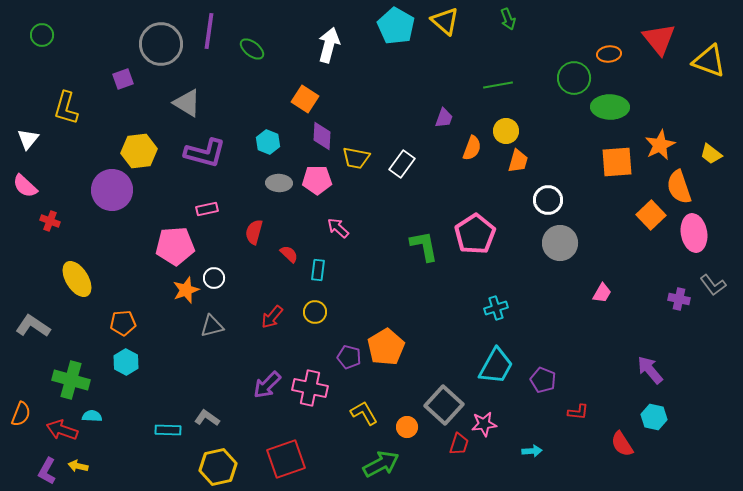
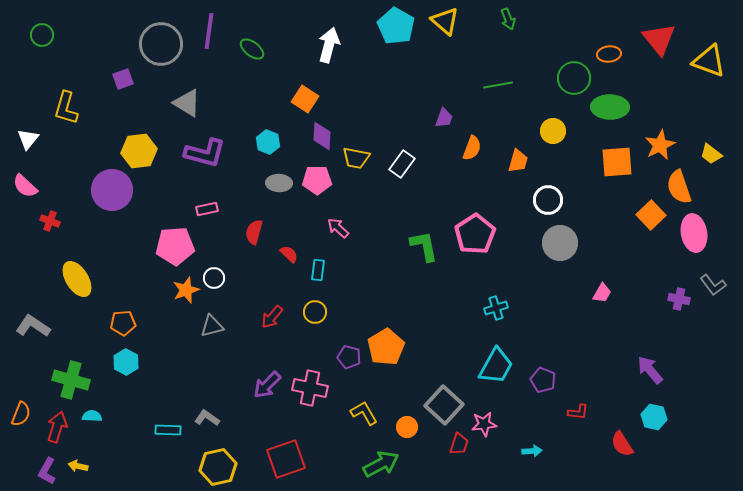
yellow circle at (506, 131): moved 47 px right
red arrow at (62, 430): moved 5 px left, 3 px up; rotated 88 degrees clockwise
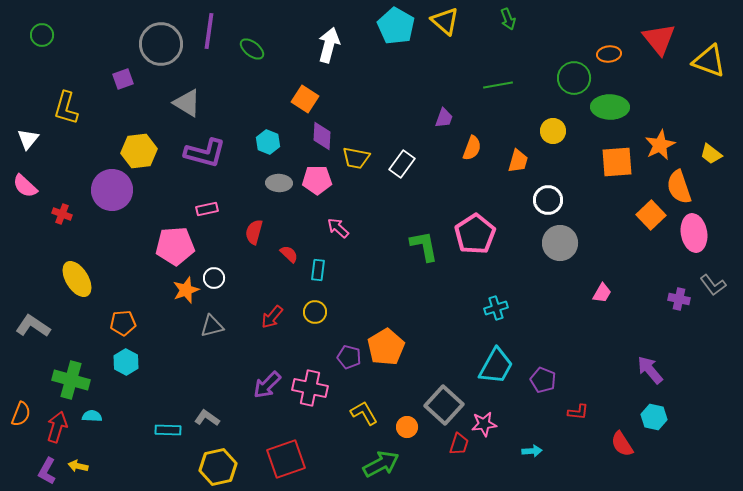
red cross at (50, 221): moved 12 px right, 7 px up
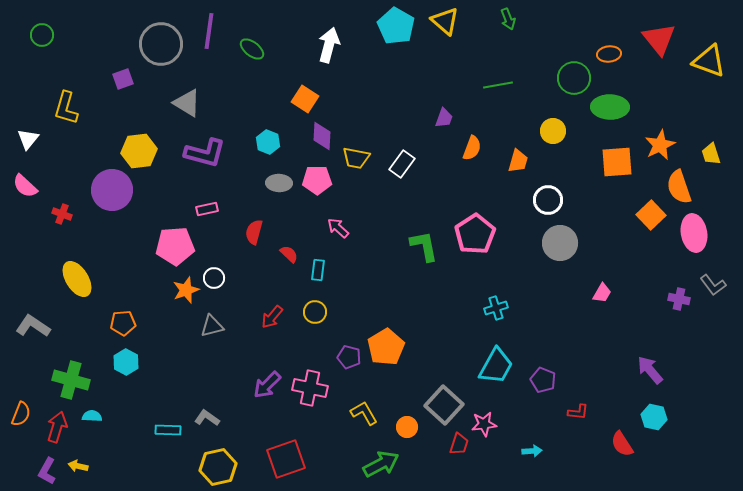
yellow trapezoid at (711, 154): rotated 35 degrees clockwise
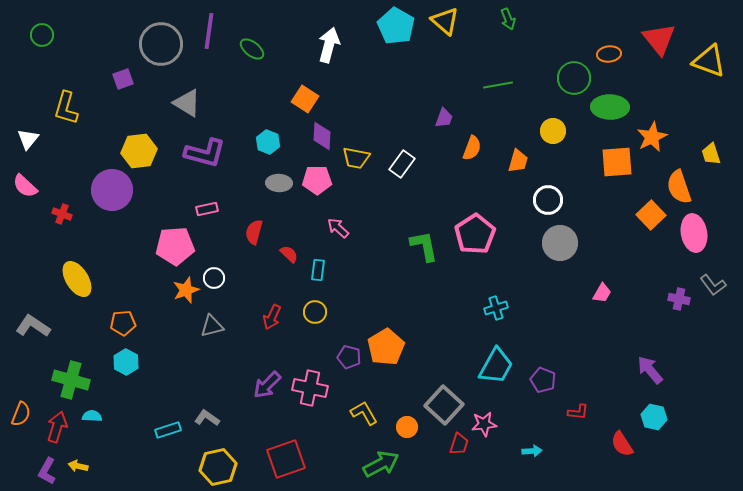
orange star at (660, 145): moved 8 px left, 8 px up
red arrow at (272, 317): rotated 15 degrees counterclockwise
cyan rectangle at (168, 430): rotated 20 degrees counterclockwise
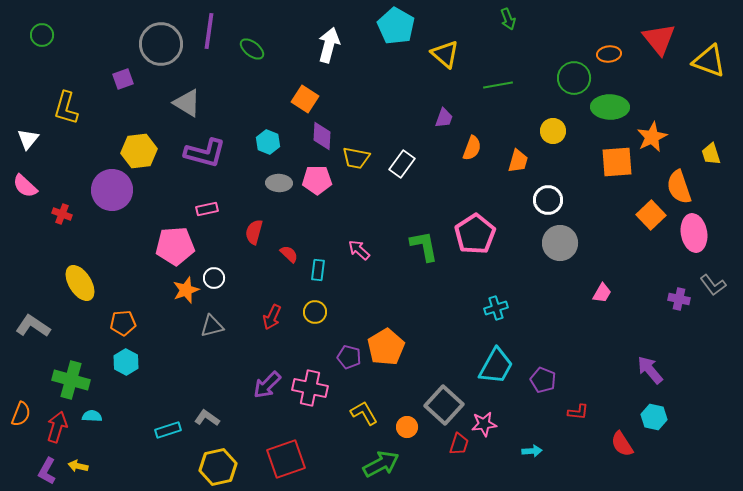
yellow triangle at (445, 21): moved 33 px down
pink arrow at (338, 228): moved 21 px right, 22 px down
yellow ellipse at (77, 279): moved 3 px right, 4 px down
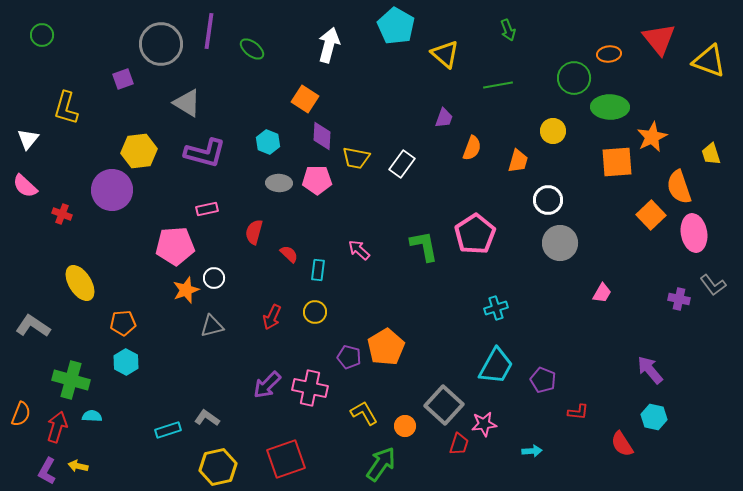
green arrow at (508, 19): moved 11 px down
orange circle at (407, 427): moved 2 px left, 1 px up
green arrow at (381, 464): rotated 27 degrees counterclockwise
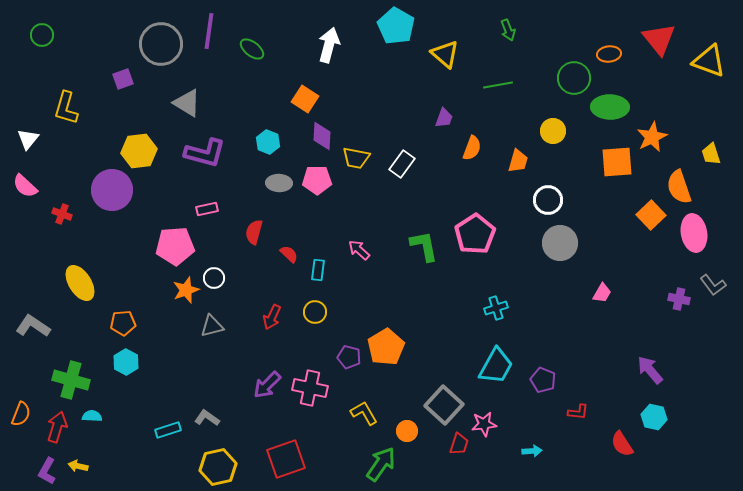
orange circle at (405, 426): moved 2 px right, 5 px down
